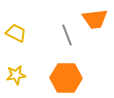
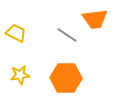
gray line: rotated 35 degrees counterclockwise
yellow star: moved 4 px right
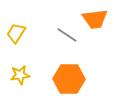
yellow trapezoid: rotated 85 degrees counterclockwise
orange hexagon: moved 3 px right, 1 px down
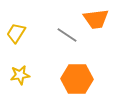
orange trapezoid: moved 1 px right
orange hexagon: moved 8 px right
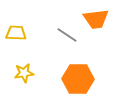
yellow trapezoid: rotated 60 degrees clockwise
yellow star: moved 4 px right, 2 px up
orange hexagon: moved 1 px right
